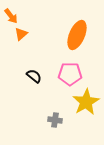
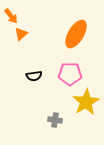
orange ellipse: moved 1 px left, 1 px up; rotated 8 degrees clockwise
black semicircle: rotated 133 degrees clockwise
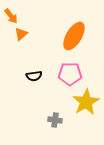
orange ellipse: moved 2 px left, 2 px down
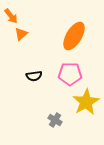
gray cross: rotated 24 degrees clockwise
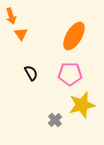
orange arrow: rotated 21 degrees clockwise
orange triangle: rotated 24 degrees counterclockwise
black semicircle: moved 3 px left, 3 px up; rotated 112 degrees counterclockwise
yellow star: moved 4 px left, 3 px down; rotated 16 degrees clockwise
gray cross: rotated 16 degrees clockwise
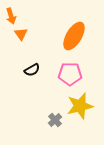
black semicircle: moved 1 px right, 3 px up; rotated 91 degrees clockwise
yellow star: moved 2 px left, 1 px down
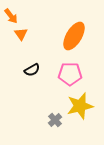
orange arrow: rotated 21 degrees counterclockwise
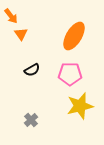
gray cross: moved 24 px left
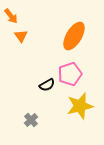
orange triangle: moved 2 px down
black semicircle: moved 15 px right, 15 px down
pink pentagon: rotated 20 degrees counterclockwise
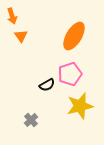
orange arrow: moved 1 px right; rotated 21 degrees clockwise
